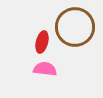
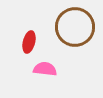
red ellipse: moved 13 px left
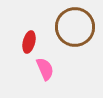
pink semicircle: rotated 60 degrees clockwise
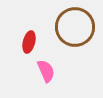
pink semicircle: moved 1 px right, 2 px down
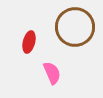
pink semicircle: moved 6 px right, 2 px down
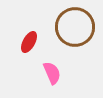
red ellipse: rotated 15 degrees clockwise
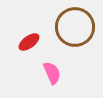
red ellipse: rotated 25 degrees clockwise
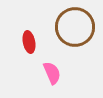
red ellipse: rotated 65 degrees counterclockwise
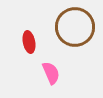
pink semicircle: moved 1 px left
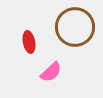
pink semicircle: moved 1 px up; rotated 70 degrees clockwise
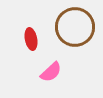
red ellipse: moved 2 px right, 3 px up
